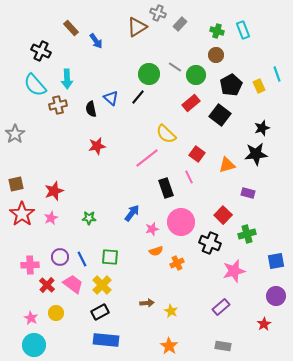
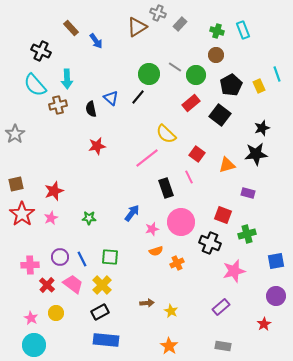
red square at (223, 215): rotated 24 degrees counterclockwise
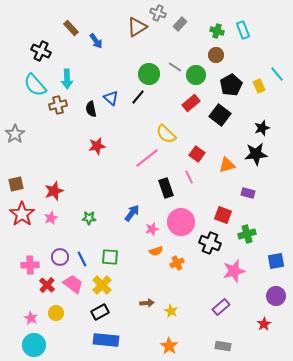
cyan line at (277, 74): rotated 21 degrees counterclockwise
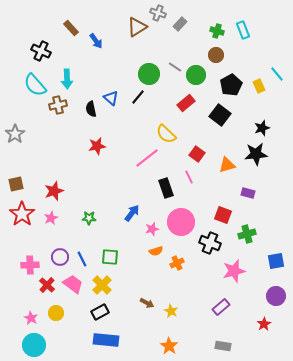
red rectangle at (191, 103): moved 5 px left
brown arrow at (147, 303): rotated 32 degrees clockwise
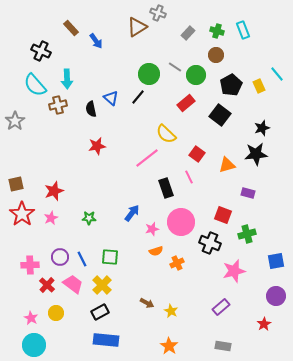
gray rectangle at (180, 24): moved 8 px right, 9 px down
gray star at (15, 134): moved 13 px up
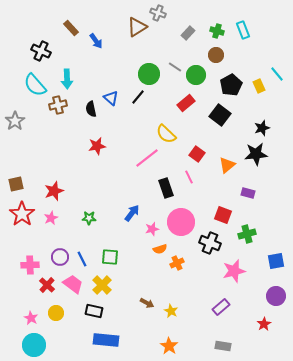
orange triangle at (227, 165): rotated 24 degrees counterclockwise
orange semicircle at (156, 251): moved 4 px right, 2 px up
black rectangle at (100, 312): moved 6 px left, 1 px up; rotated 42 degrees clockwise
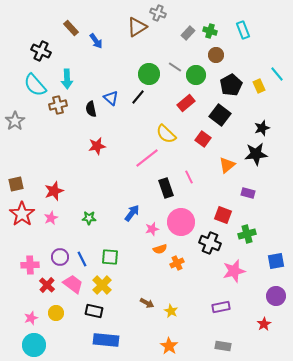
green cross at (217, 31): moved 7 px left
red square at (197, 154): moved 6 px right, 15 px up
purple rectangle at (221, 307): rotated 30 degrees clockwise
pink star at (31, 318): rotated 24 degrees clockwise
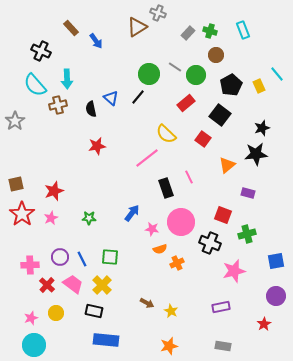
pink star at (152, 229): rotated 24 degrees clockwise
orange star at (169, 346): rotated 24 degrees clockwise
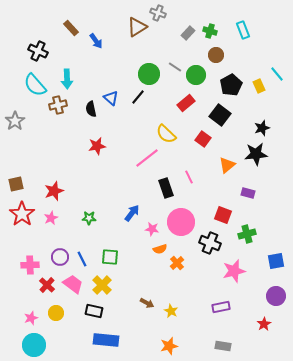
black cross at (41, 51): moved 3 px left
orange cross at (177, 263): rotated 16 degrees counterclockwise
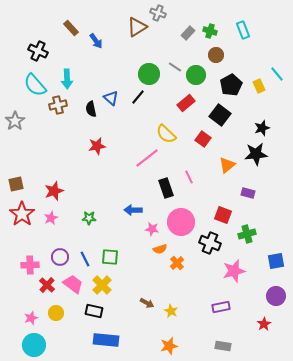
blue arrow at (132, 213): moved 1 px right, 3 px up; rotated 126 degrees counterclockwise
blue line at (82, 259): moved 3 px right
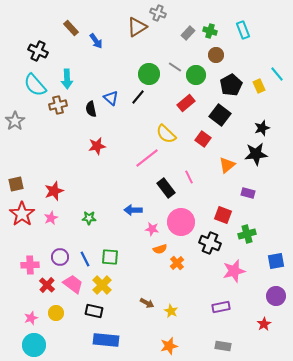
black rectangle at (166, 188): rotated 18 degrees counterclockwise
